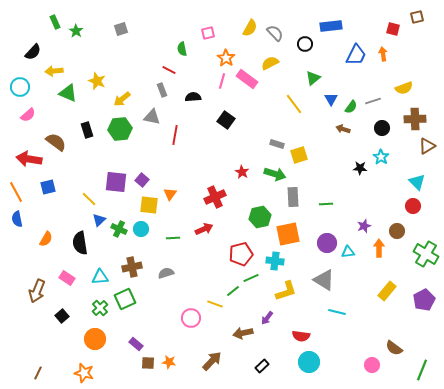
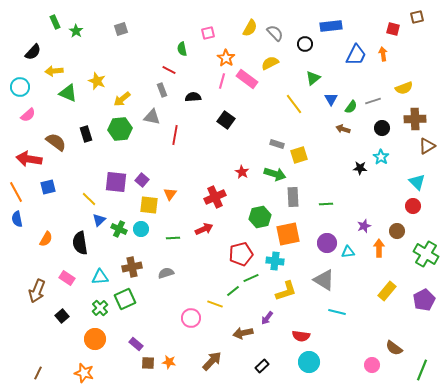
black rectangle at (87, 130): moved 1 px left, 4 px down
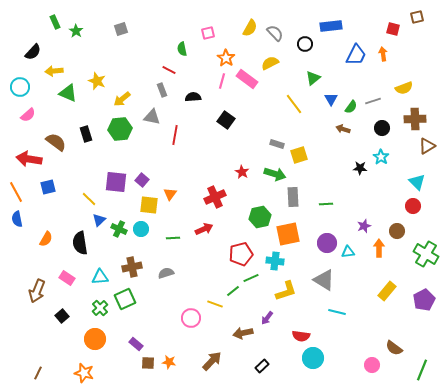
cyan circle at (309, 362): moved 4 px right, 4 px up
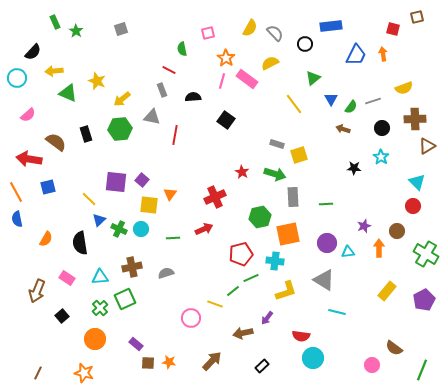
cyan circle at (20, 87): moved 3 px left, 9 px up
black star at (360, 168): moved 6 px left
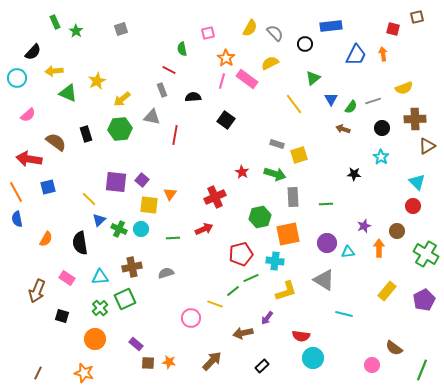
yellow star at (97, 81): rotated 24 degrees clockwise
black star at (354, 168): moved 6 px down
cyan line at (337, 312): moved 7 px right, 2 px down
black square at (62, 316): rotated 32 degrees counterclockwise
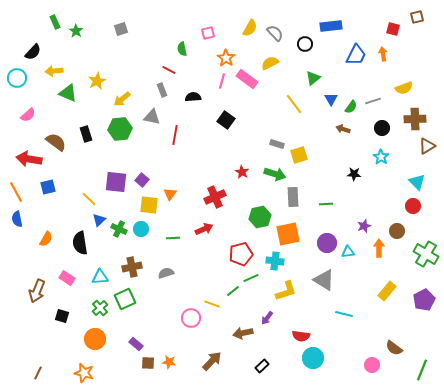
yellow line at (215, 304): moved 3 px left
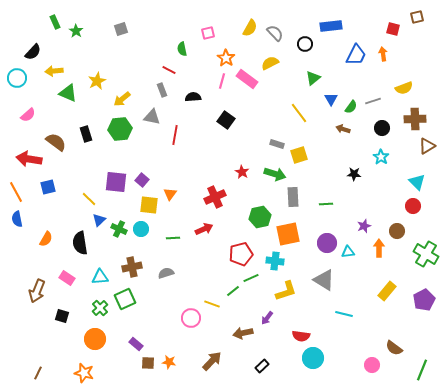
yellow line at (294, 104): moved 5 px right, 9 px down
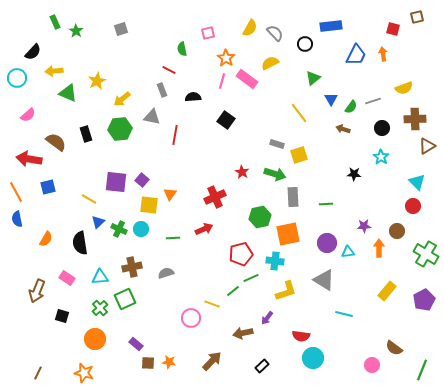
yellow line at (89, 199): rotated 14 degrees counterclockwise
blue triangle at (99, 220): moved 1 px left, 2 px down
purple star at (364, 226): rotated 16 degrees clockwise
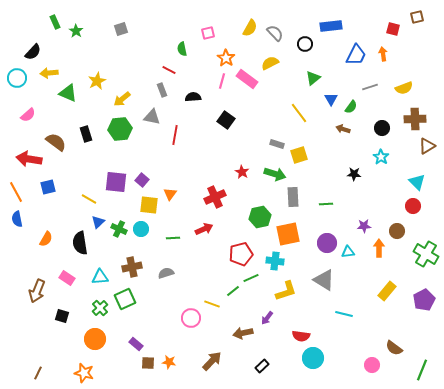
yellow arrow at (54, 71): moved 5 px left, 2 px down
gray line at (373, 101): moved 3 px left, 14 px up
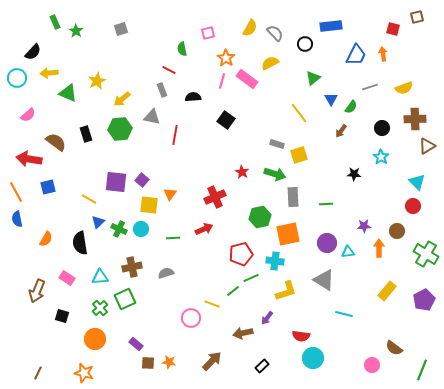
brown arrow at (343, 129): moved 2 px left, 2 px down; rotated 72 degrees counterclockwise
